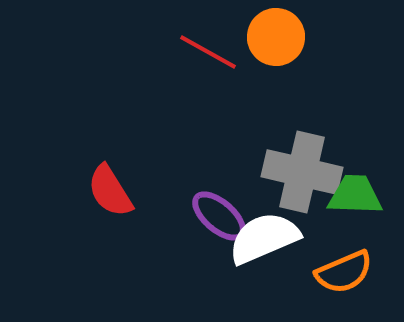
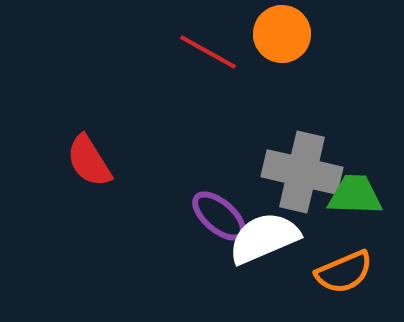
orange circle: moved 6 px right, 3 px up
red semicircle: moved 21 px left, 30 px up
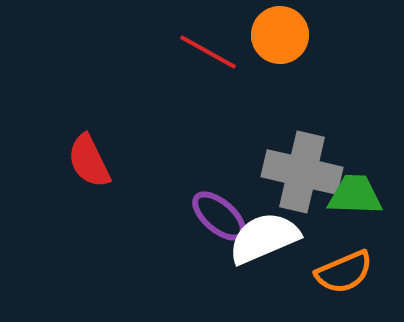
orange circle: moved 2 px left, 1 px down
red semicircle: rotated 6 degrees clockwise
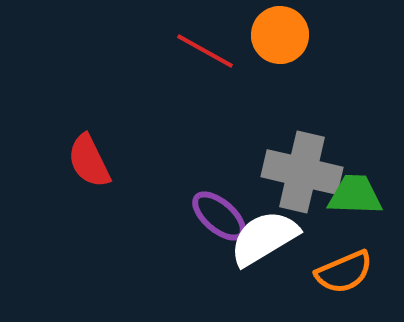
red line: moved 3 px left, 1 px up
white semicircle: rotated 8 degrees counterclockwise
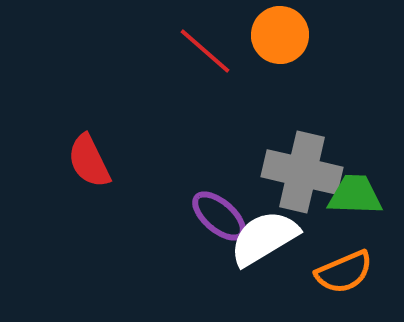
red line: rotated 12 degrees clockwise
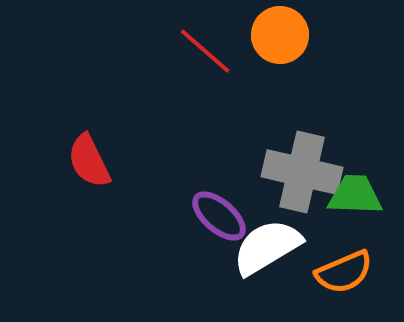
white semicircle: moved 3 px right, 9 px down
